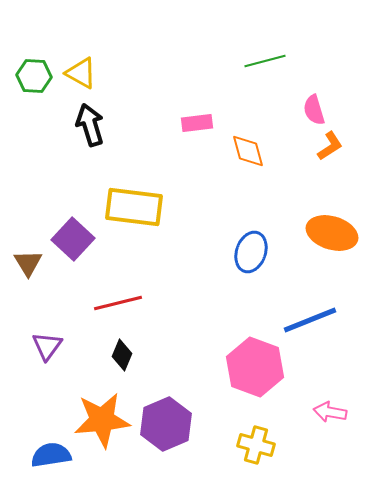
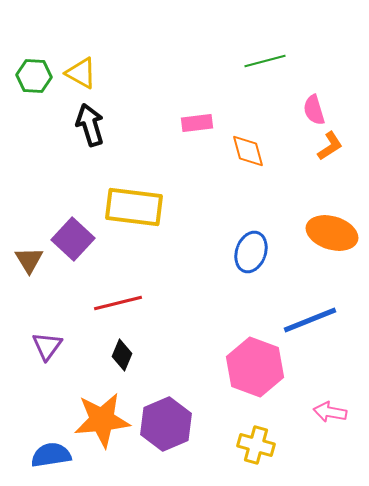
brown triangle: moved 1 px right, 3 px up
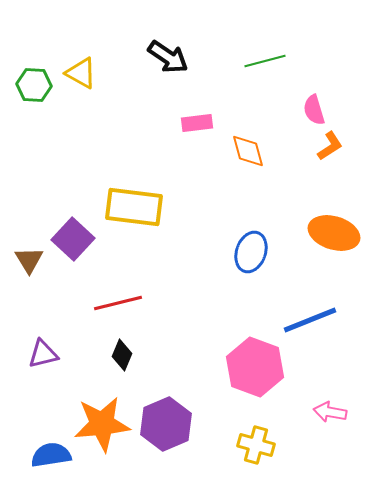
green hexagon: moved 9 px down
black arrow: moved 78 px right, 68 px up; rotated 141 degrees clockwise
orange ellipse: moved 2 px right
purple triangle: moved 4 px left, 8 px down; rotated 40 degrees clockwise
orange star: moved 4 px down
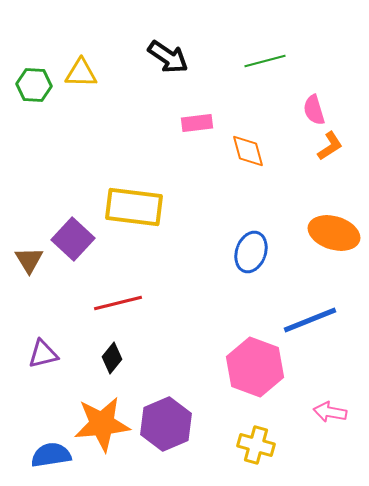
yellow triangle: rotated 28 degrees counterclockwise
black diamond: moved 10 px left, 3 px down; rotated 16 degrees clockwise
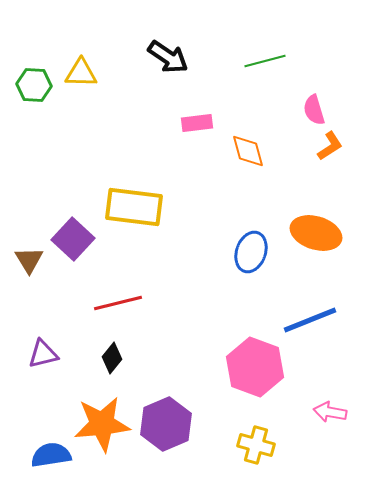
orange ellipse: moved 18 px left
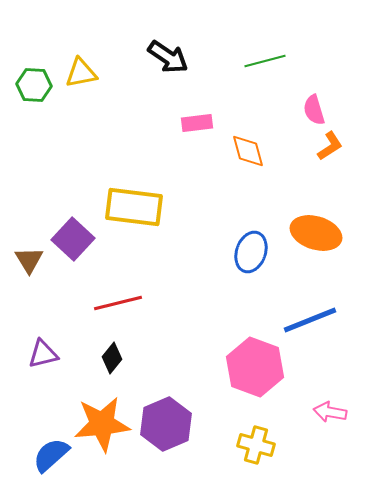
yellow triangle: rotated 12 degrees counterclockwise
blue semicircle: rotated 33 degrees counterclockwise
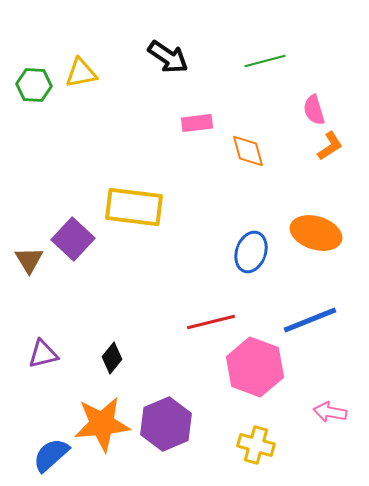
red line: moved 93 px right, 19 px down
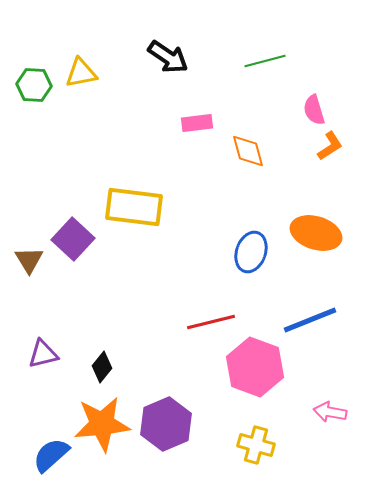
black diamond: moved 10 px left, 9 px down
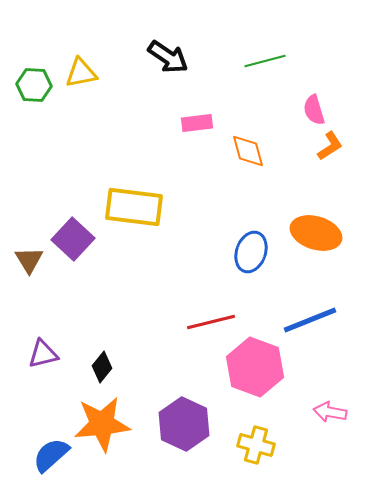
purple hexagon: moved 18 px right; rotated 12 degrees counterclockwise
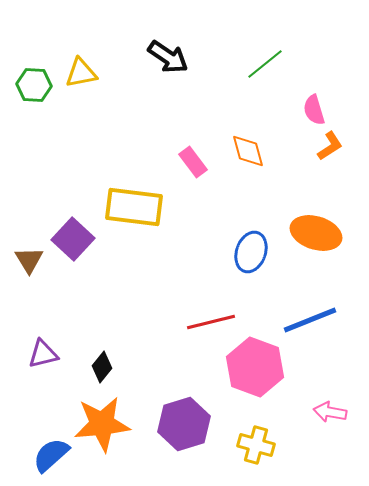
green line: moved 3 px down; rotated 24 degrees counterclockwise
pink rectangle: moved 4 px left, 39 px down; rotated 60 degrees clockwise
purple hexagon: rotated 18 degrees clockwise
